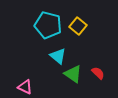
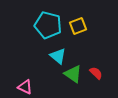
yellow square: rotated 30 degrees clockwise
red semicircle: moved 2 px left
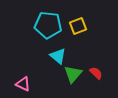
cyan pentagon: rotated 8 degrees counterclockwise
green triangle: rotated 36 degrees clockwise
pink triangle: moved 2 px left, 3 px up
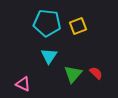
cyan pentagon: moved 1 px left, 2 px up
cyan triangle: moved 9 px left; rotated 24 degrees clockwise
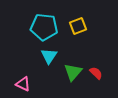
cyan pentagon: moved 3 px left, 4 px down
green triangle: moved 2 px up
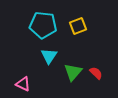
cyan pentagon: moved 1 px left, 2 px up
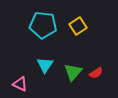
yellow square: rotated 12 degrees counterclockwise
cyan triangle: moved 4 px left, 9 px down
red semicircle: rotated 104 degrees clockwise
pink triangle: moved 3 px left
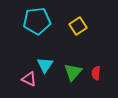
cyan pentagon: moved 6 px left, 4 px up; rotated 12 degrees counterclockwise
red semicircle: rotated 128 degrees clockwise
pink triangle: moved 9 px right, 5 px up
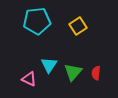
cyan triangle: moved 4 px right
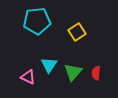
yellow square: moved 1 px left, 6 px down
pink triangle: moved 1 px left, 2 px up
